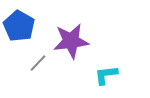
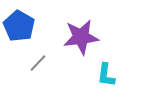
purple star: moved 10 px right, 4 px up
cyan L-shape: rotated 75 degrees counterclockwise
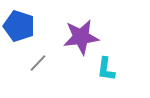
blue pentagon: rotated 12 degrees counterclockwise
cyan L-shape: moved 6 px up
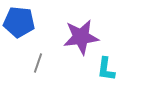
blue pentagon: moved 4 px up; rotated 12 degrees counterclockwise
gray line: rotated 24 degrees counterclockwise
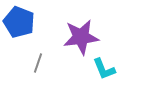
blue pentagon: rotated 16 degrees clockwise
cyan L-shape: moved 2 px left; rotated 30 degrees counterclockwise
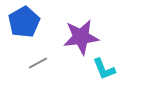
blue pentagon: moved 5 px right; rotated 20 degrees clockwise
gray line: rotated 42 degrees clockwise
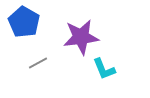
blue pentagon: rotated 12 degrees counterclockwise
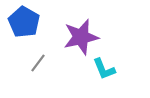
purple star: rotated 6 degrees counterclockwise
gray line: rotated 24 degrees counterclockwise
